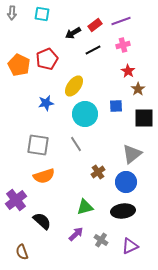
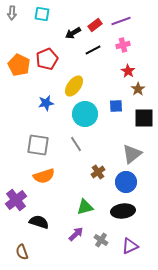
black semicircle: moved 3 px left, 1 px down; rotated 24 degrees counterclockwise
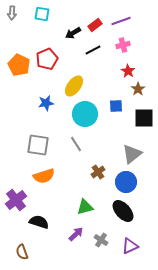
black ellipse: rotated 55 degrees clockwise
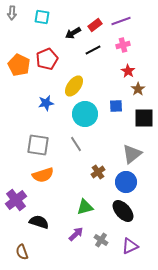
cyan square: moved 3 px down
orange semicircle: moved 1 px left, 1 px up
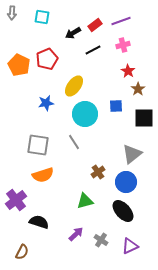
gray line: moved 2 px left, 2 px up
green triangle: moved 6 px up
brown semicircle: rotated 133 degrees counterclockwise
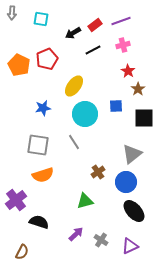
cyan square: moved 1 px left, 2 px down
blue star: moved 3 px left, 5 px down
black ellipse: moved 11 px right
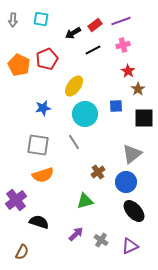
gray arrow: moved 1 px right, 7 px down
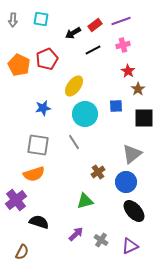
orange semicircle: moved 9 px left, 1 px up
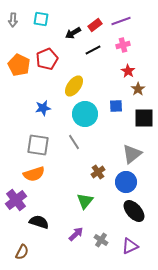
green triangle: rotated 36 degrees counterclockwise
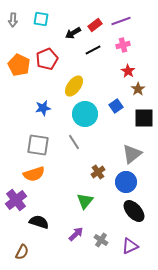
blue square: rotated 32 degrees counterclockwise
